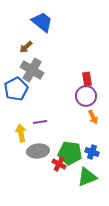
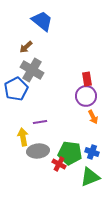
blue trapezoid: moved 1 px up
yellow arrow: moved 2 px right, 4 px down
green triangle: moved 3 px right
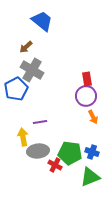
red cross: moved 4 px left, 1 px down
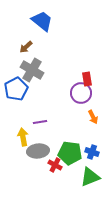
purple circle: moved 5 px left, 3 px up
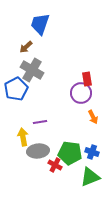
blue trapezoid: moved 2 px left, 3 px down; rotated 110 degrees counterclockwise
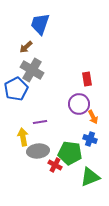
purple circle: moved 2 px left, 11 px down
blue cross: moved 2 px left, 13 px up
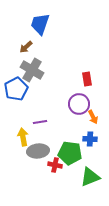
blue cross: rotated 16 degrees counterclockwise
red cross: rotated 16 degrees counterclockwise
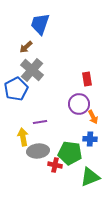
gray cross: rotated 10 degrees clockwise
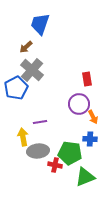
blue pentagon: moved 1 px up
green triangle: moved 5 px left
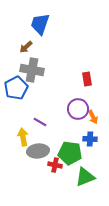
gray cross: rotated 30 degrees counterclockwise
purple circle: moved 1 px left, 5 px down
purple line: rotated 40 degrees clockwise
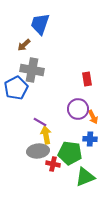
brown arrow: moved 2 px left, 2 px up
yellow arrow: moved 23 px right, 2 px up
red cross: moved 2 px left, 1 px up
